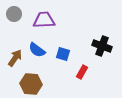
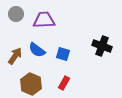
gray circle: moved 2 px right
brown arrow: moved 2 px up
red rectangle: moved 18 px left, 11 px down
brown hexagon: rotated 20 degrees clockwise
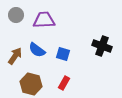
gray circle: moved 1 px down
brown hexagon: rotated 10 degrees counterclockwise
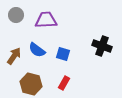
purple trapezoid: moved 2 px right
brown arrow: moved 1 px left
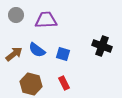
brown arrow: moved 2 px up; rotated 18 degrees clockwise
red rectangle: rotated 56 degrees counterclockwise
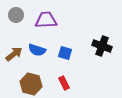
blue semicircle: rotated 18 degrees counterclockwise
blue square: moved 2 px right, 1 px up
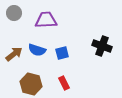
gray circle: moved 2 px left, 2 px up
blue square: moved 3 px left; rotated 32 degrees counterclockwise
